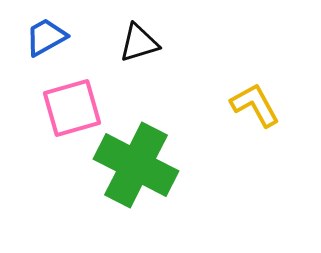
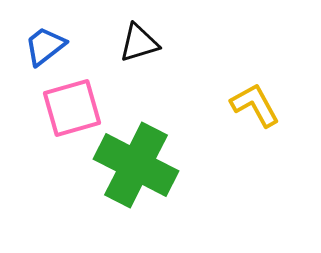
blue trapezoid: moved 1 px left, 9 px down; rotated 9 degrees counterclockwise
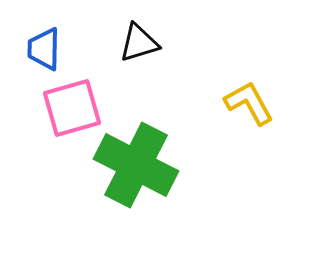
blue trapezoid: moved 1 px left, 3 px down; rotated 51 degrees counterclockwise
yellow L-shape: moved 6 px left, 2 px up
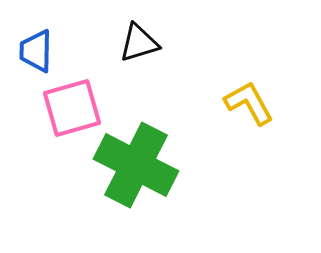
blue trapezoid: moved 8 px left, 2 px down
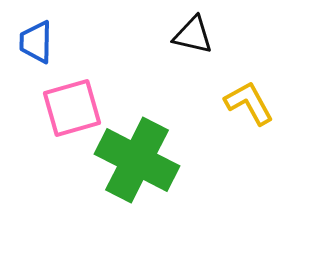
black triangle: moved 54 px right, 8 px up; rotated 30 degrees clockwise
blue trapezoid: moved 9 px up
green cross: moved 1 px right, 5 px up
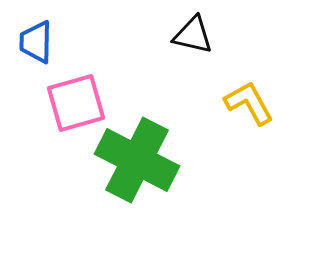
pink square: moved 4 px right, 5 px up
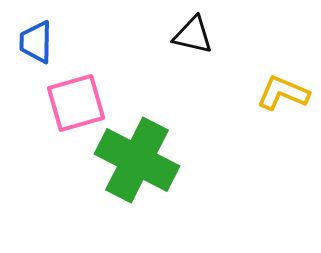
yellow L-shape: moved 34 px right, 10 px up; rotated 38 degrees counterclockwise
